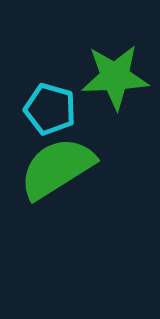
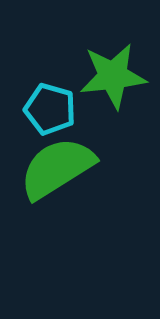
green star: moved 2 px left, 1 px up; rotated 4 degrees counterclockwise
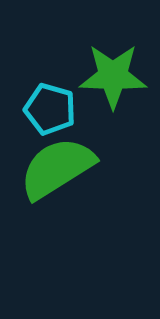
green star: rotated 8 degrees clockwise
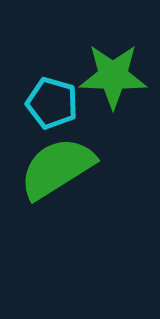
cyan pentagon: moved 2 px right, 6 px up
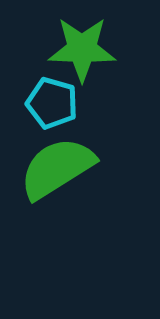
green star: moved 31 px left, 27 px up
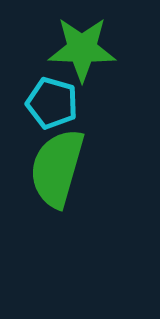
green semicircle: rotated 42 degrees counterclockwise
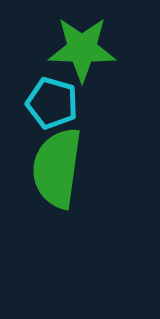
green semicircle: rotated 8 degrees counterclockwise
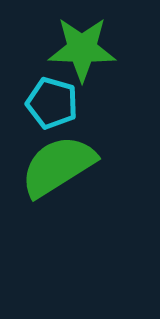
green semicircle: moved 1 px right, 2 px up; rotated 50 degrees clockwise
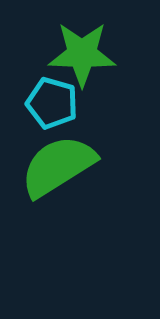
green star: moved 5 px down
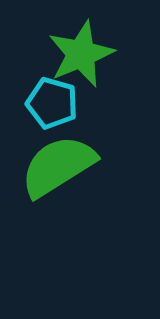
green star: moved 1 px left; rotated 24 degrees counterclockwise
